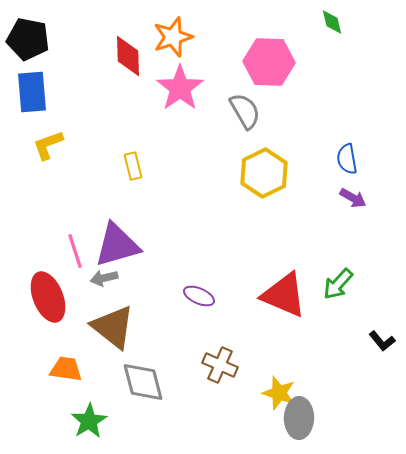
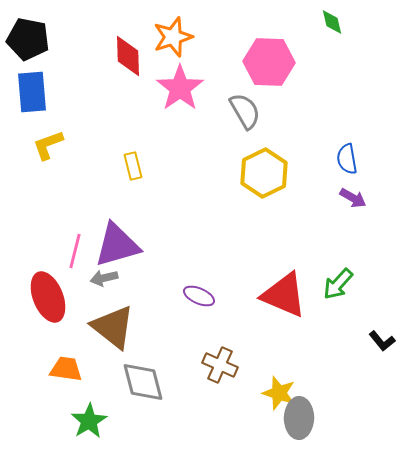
pink line: rotated 32 degrees clockwise
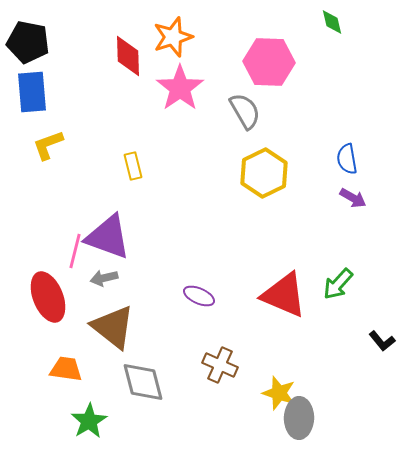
black pentagon: moved 3 px down
purple triangle: moved 9 px left, 8 px up; rotated 36 degrees clockwise
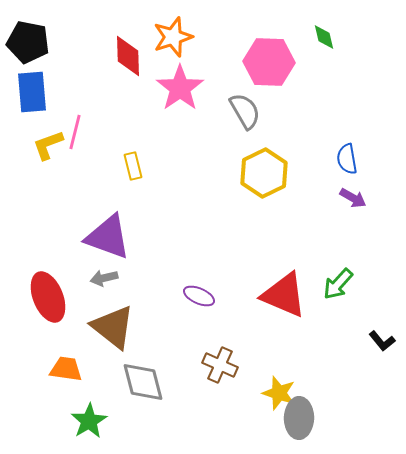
green diamond: moved 8 px left, 15 px down
pink line: moved 119 px up
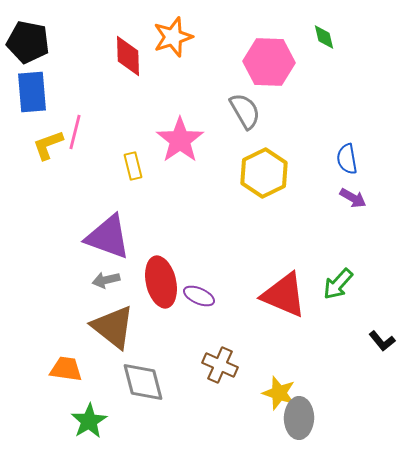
pink star: moved 52 px down
gray arrow: moved 2 px right, 2 px down
red ellipse: moved 113 px right, 15 px up; rotated 9 degrees clockwise
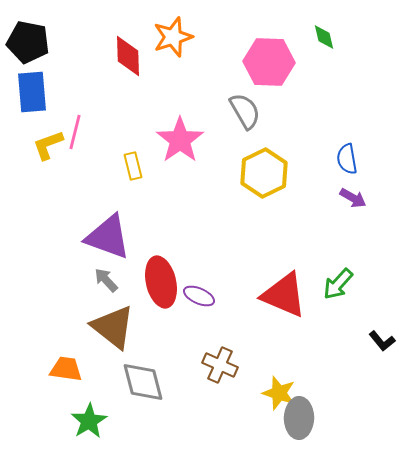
gray arrow: rotated 60 degrees clockwise
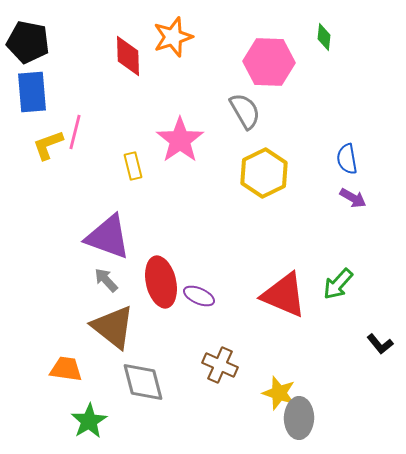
green diamond: rotated 20 degrees clockwise
black L-shape: moved 2 px left, 3 px down
